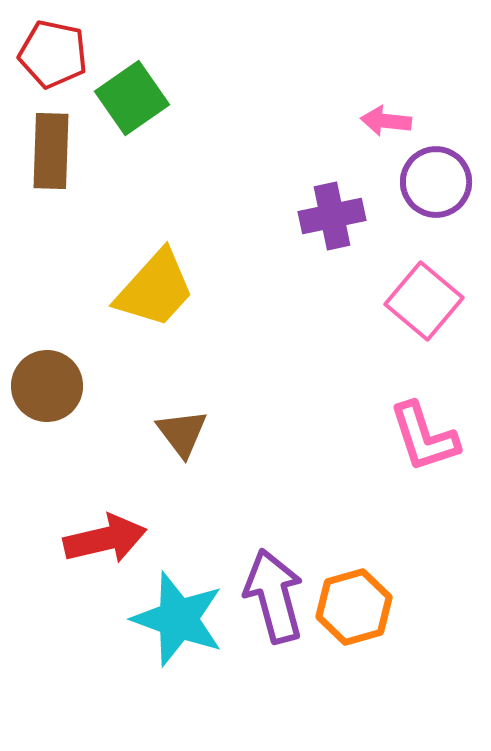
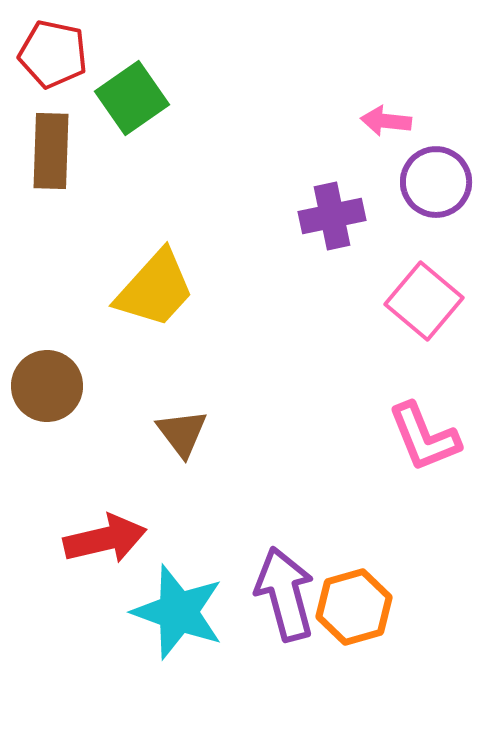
pink L-shape: rotated 4 degrees counterclockwise
purple arrow: moved 11 px right, 2 px up
cyan star: moved 7 px up
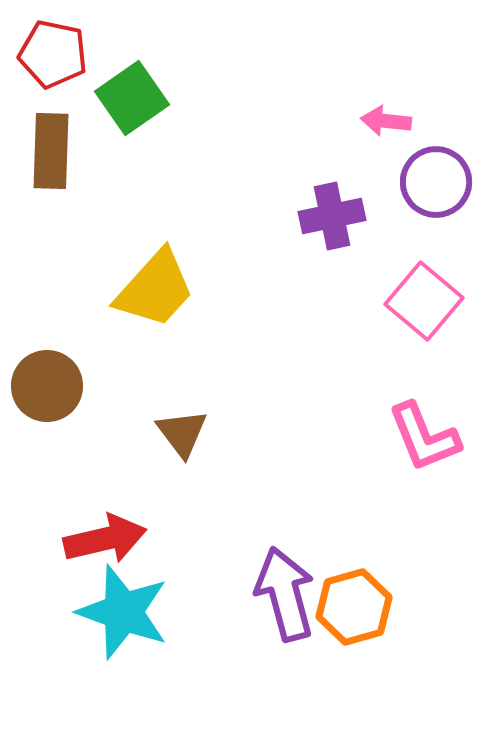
cyan star: moved 55 px left
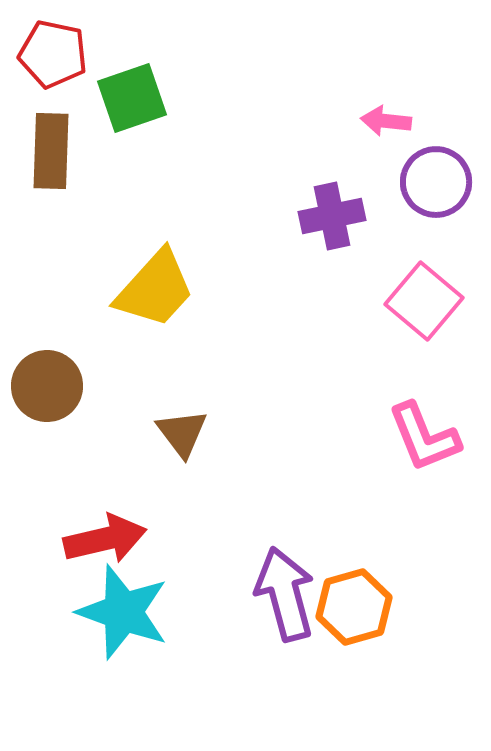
green square: rotated 16 degrees clockwise
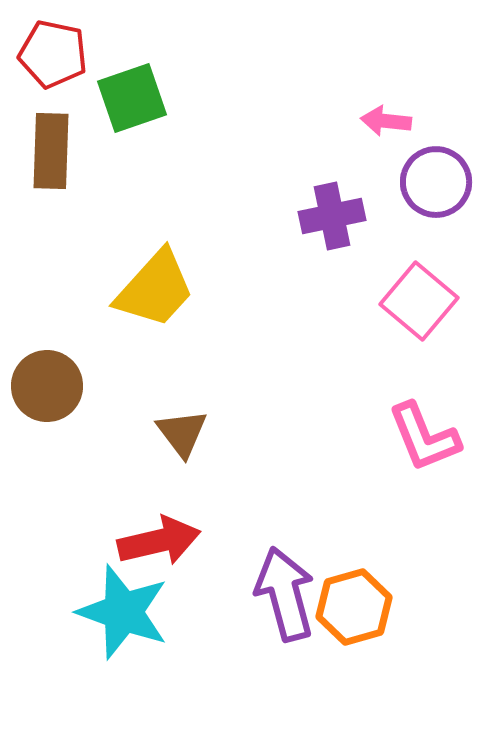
pink square: moved 5 px left
red arrow: moved 54 px right, 2 px down
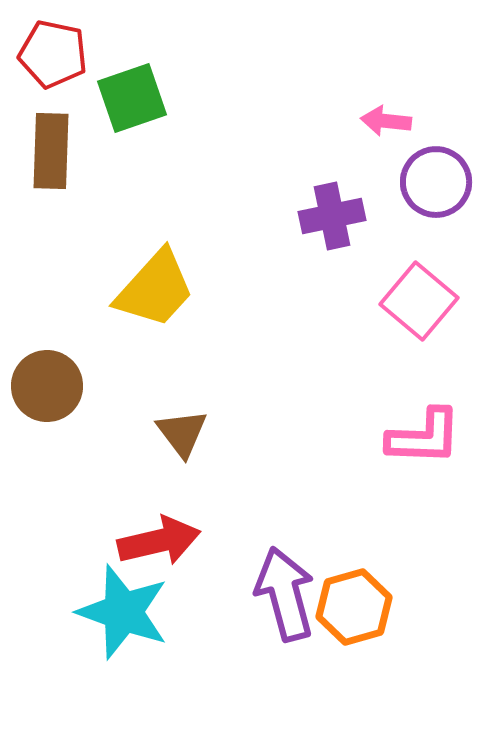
pink L-shape: rotated 66 degrees counterclockwise
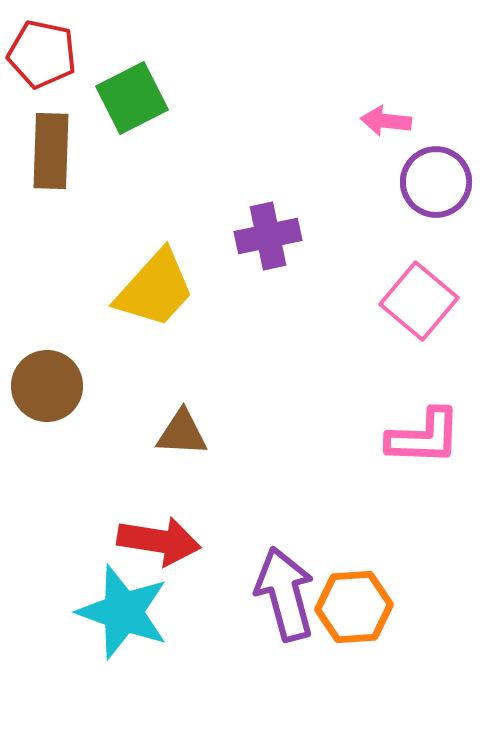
red pentagon: moved 11 px left
green square: rotated 8 degrees counterclockwise
purple cross: moved 64 px left, 20 px down
brown triangle: rotated 50 degrees counterclockwise
red arrow: rotated 22 degrees clockwise
orange hexagon: rotated 12 degrees clockwise
